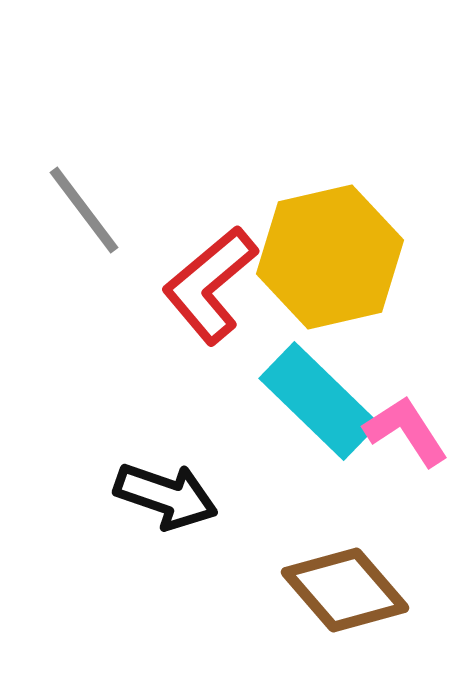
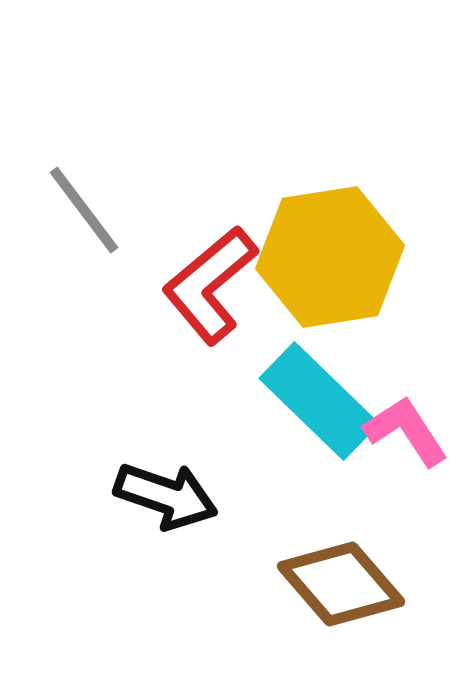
yellow hexagon: rotated 4 degrees clockwise
brown diamond: moved 4 px left, 6 px up
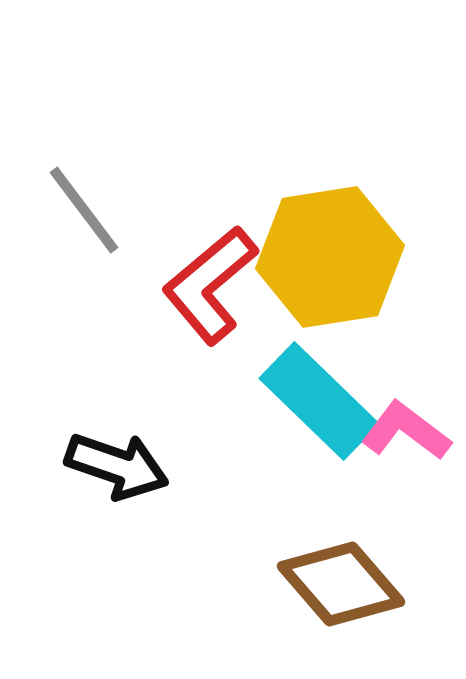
pink L-shape: rotated 20 degrees counterclockwise
black arrow: moved 49 px left, 30 px up
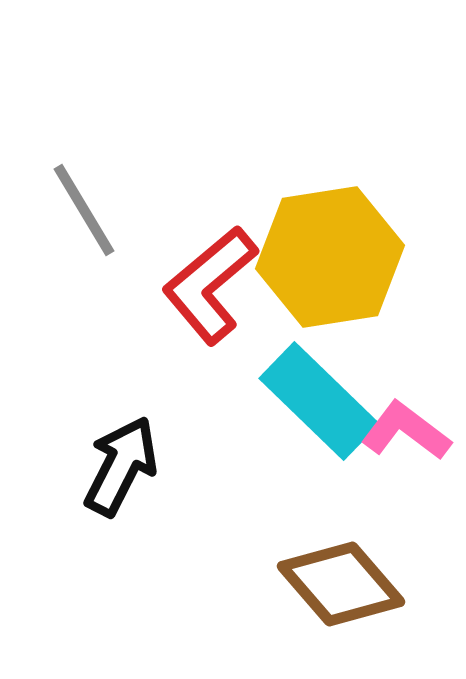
gray line: rotated 6 degrees clockwise
black arrow: moved 4 px right; rotated 82 degrees counterclockwise
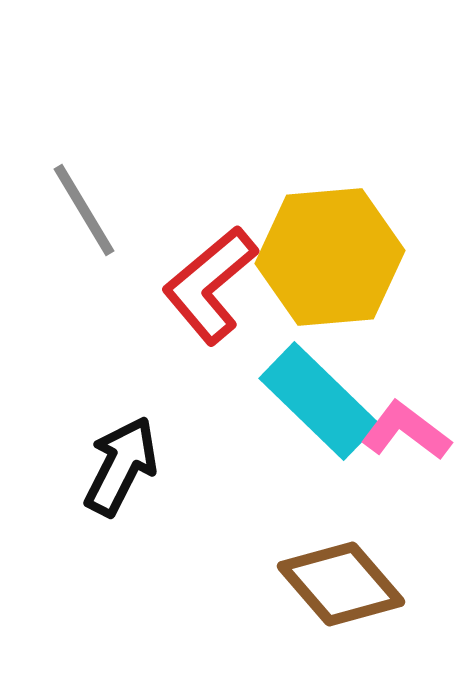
yellow hexagon: rotated 4 degrees clockwise
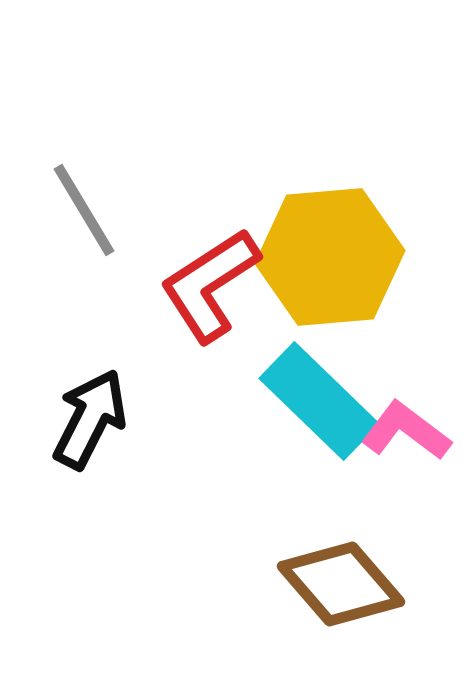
red L-shape: rotated 7 degrees clockwise
black arrow: moved 31 px left, 47 px up
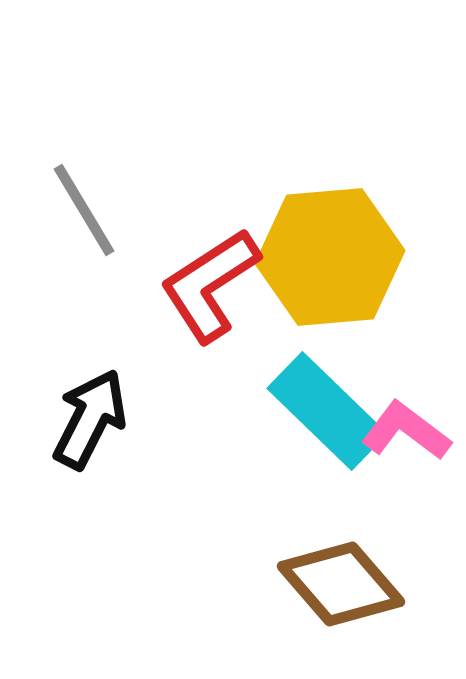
cyan rectangle: moved 8 px right, 10 px down
